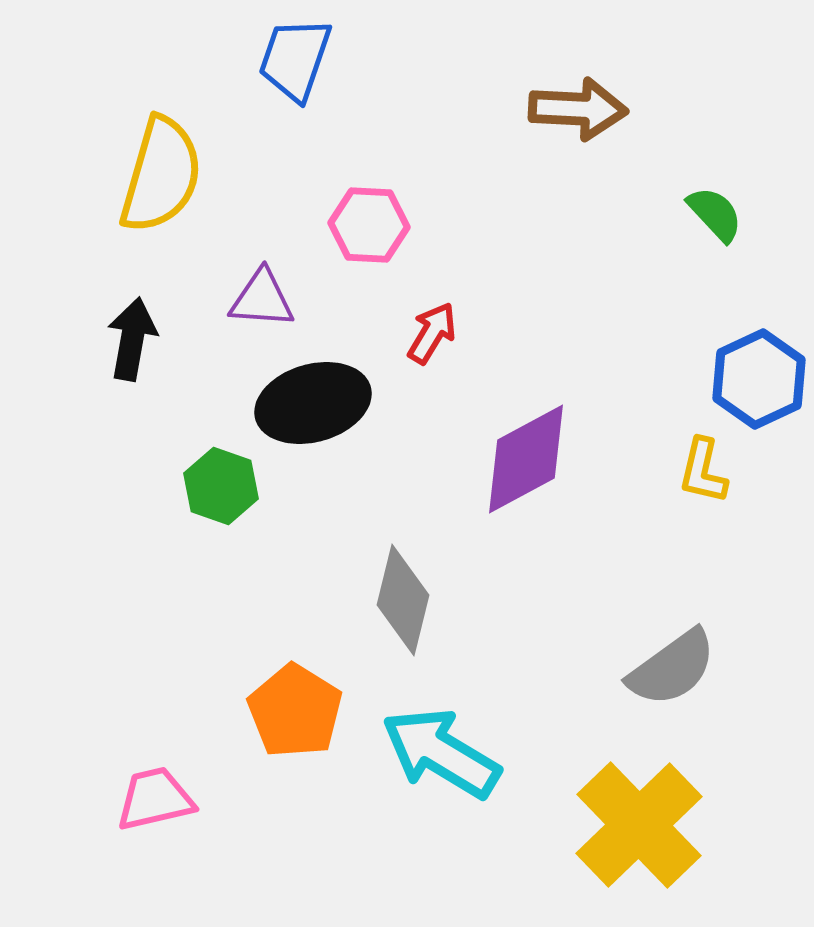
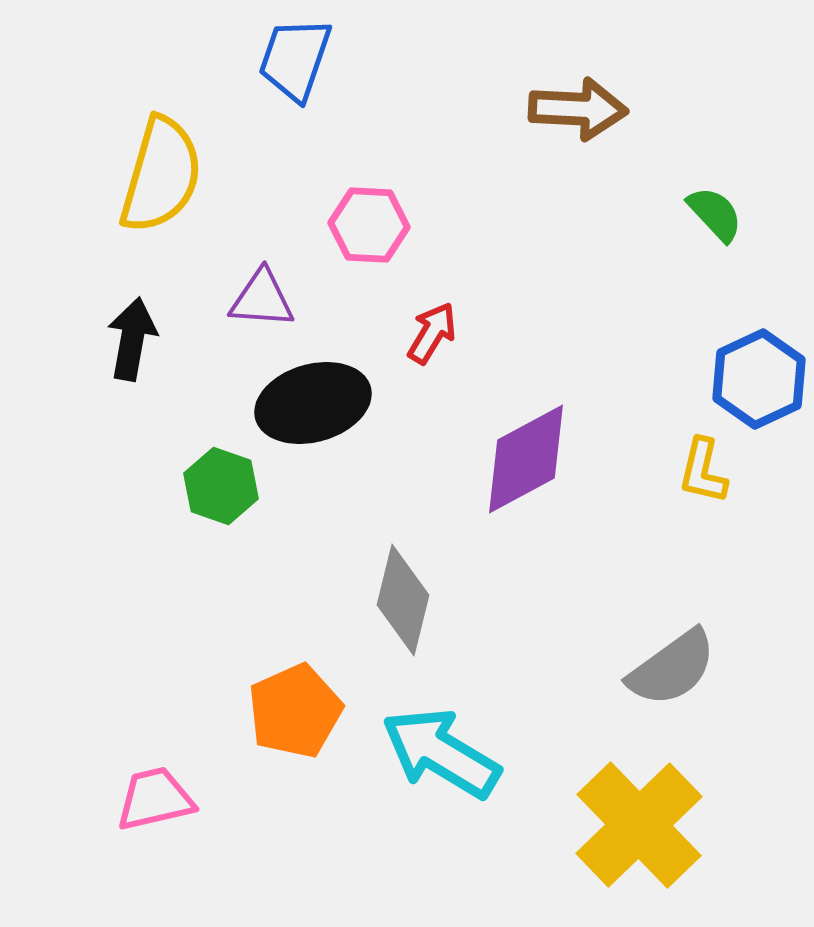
orange pentagon: rotated 16 degrees clockwise
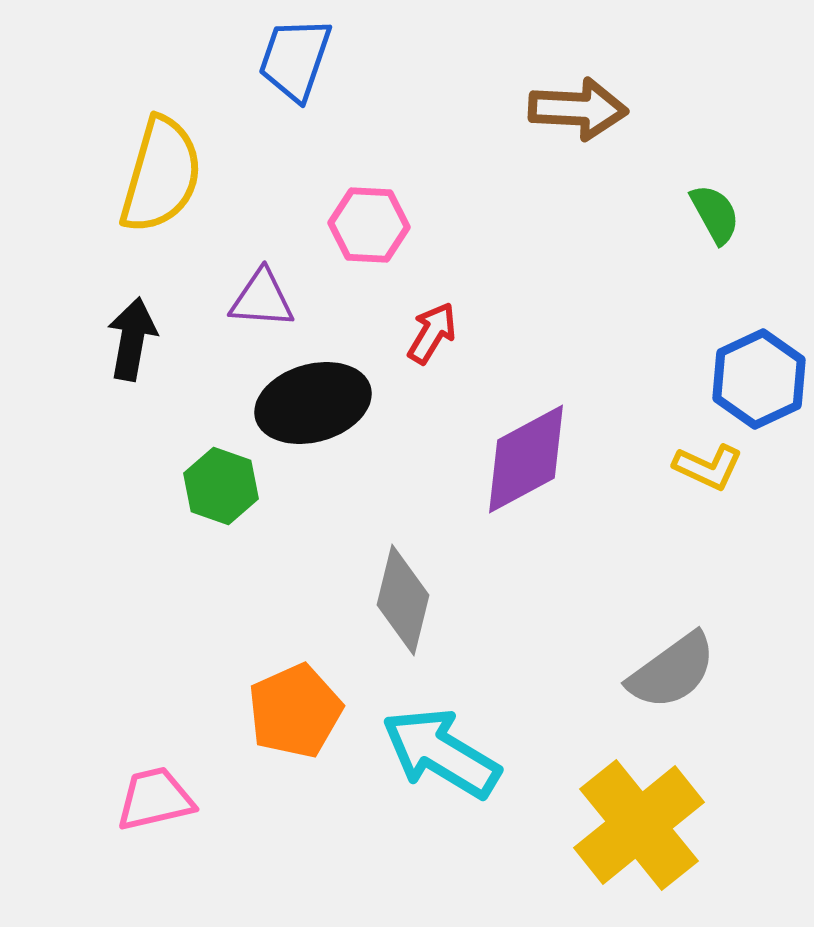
green semicircle: rotated 14 degrees clockwise
yellow L-shape: moved 5 px right, 4 px up; rotated 78 degrees counterclockwise
gray semicircle: moved 3 px down
yellow cross: rotated 5 degrees clockwise
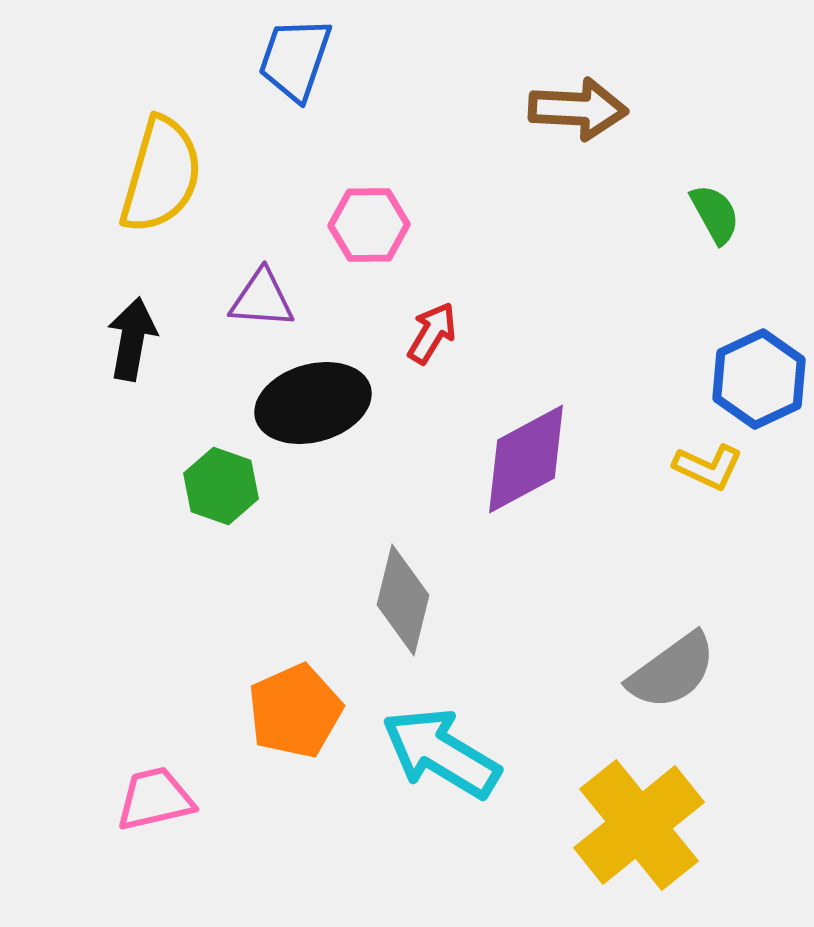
pink hexagon: rotated 4 degrees counterclockwise
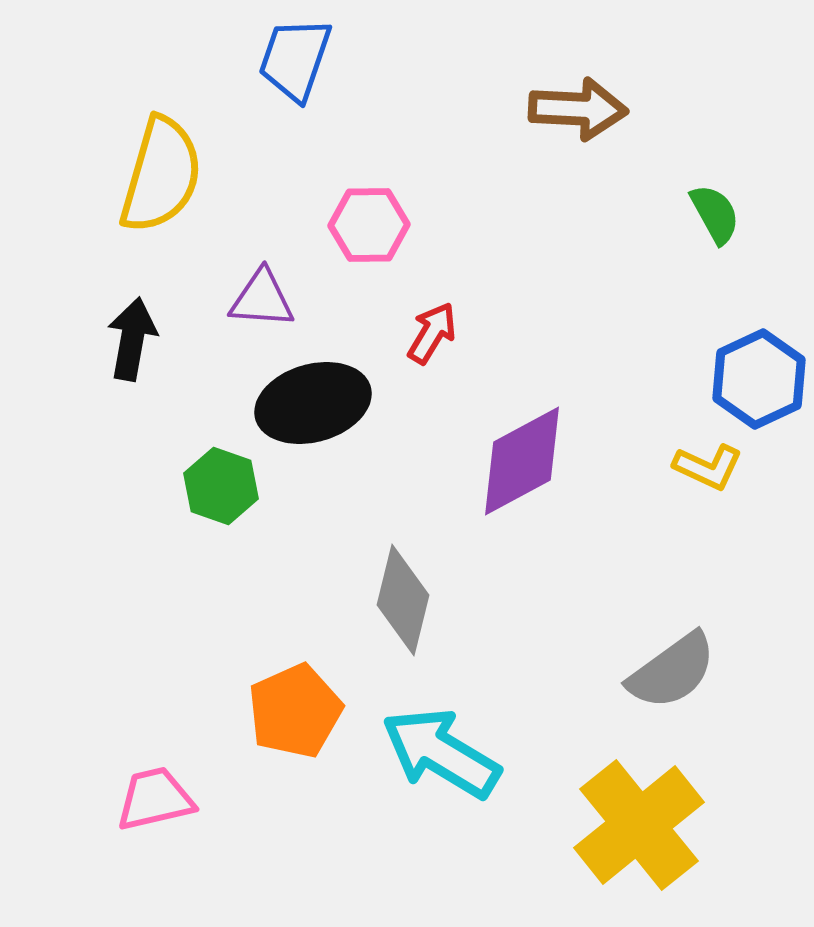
purple diamond: moved 4 px left, 2 px down
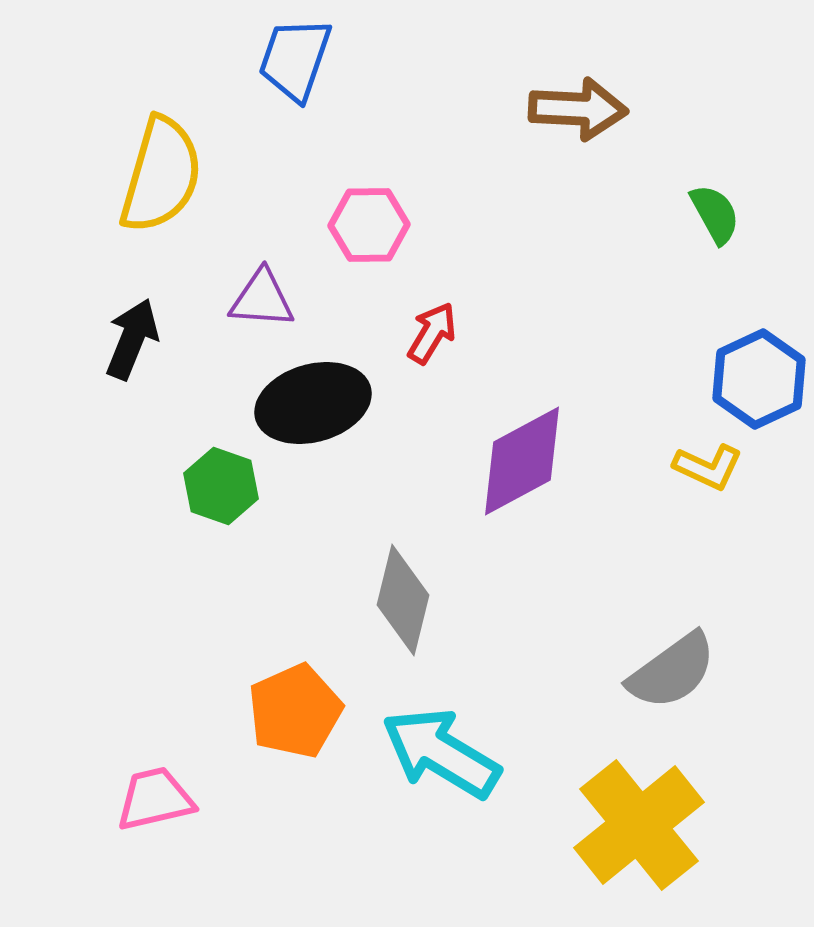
black arrow: rotated 12 degrees clockwise
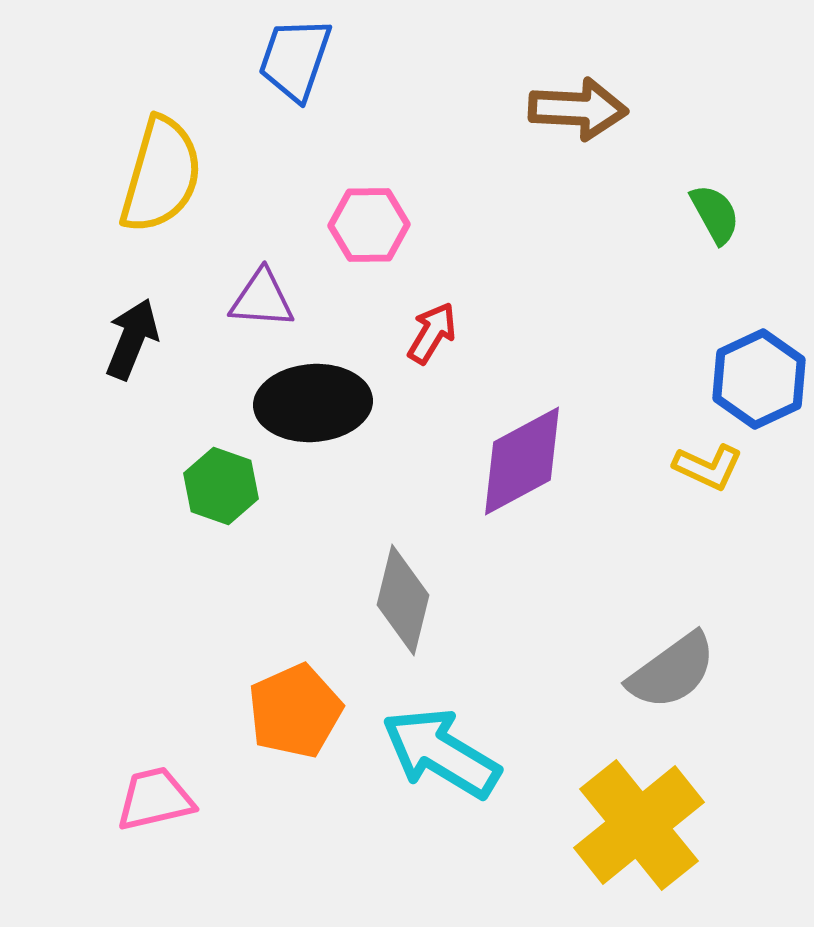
black ellipse: rotated 12 degrees clockwise
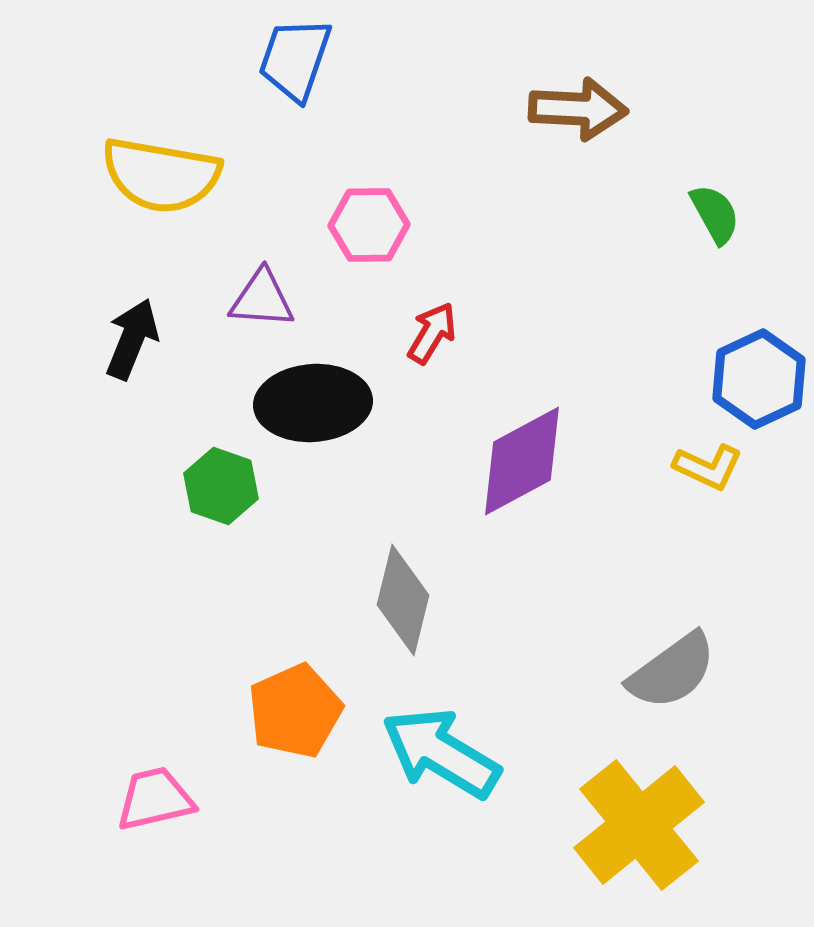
yellow semicircle: rotated 84 degrees clockwise
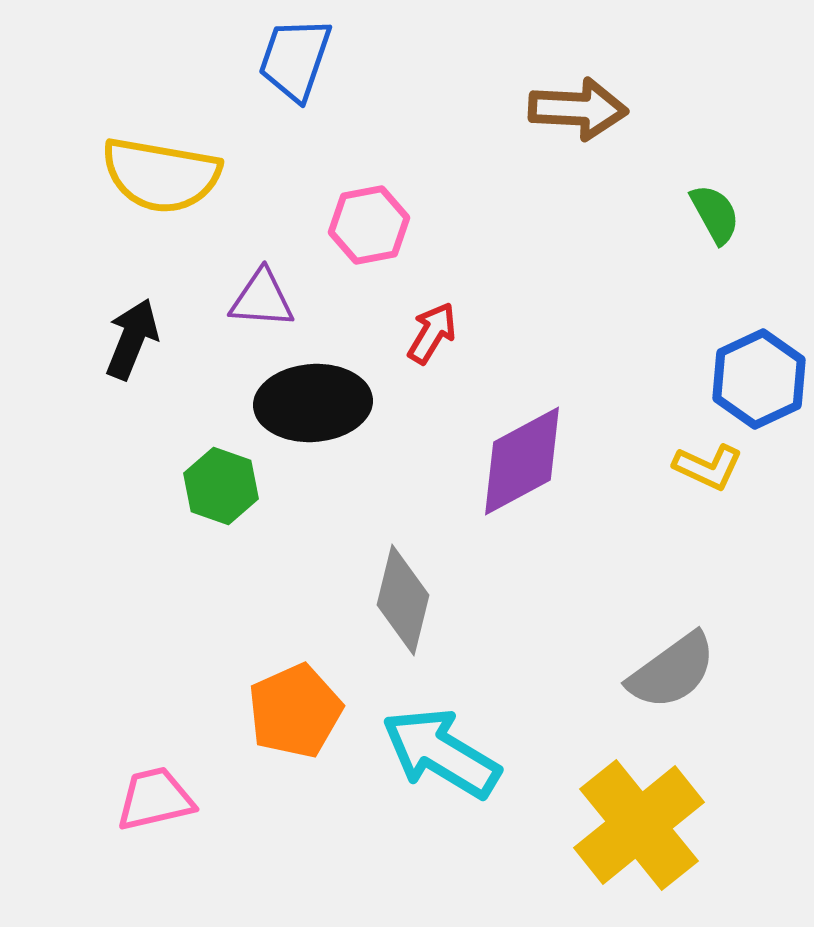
pink hexagon: rotated 10 degrees counterclockwise
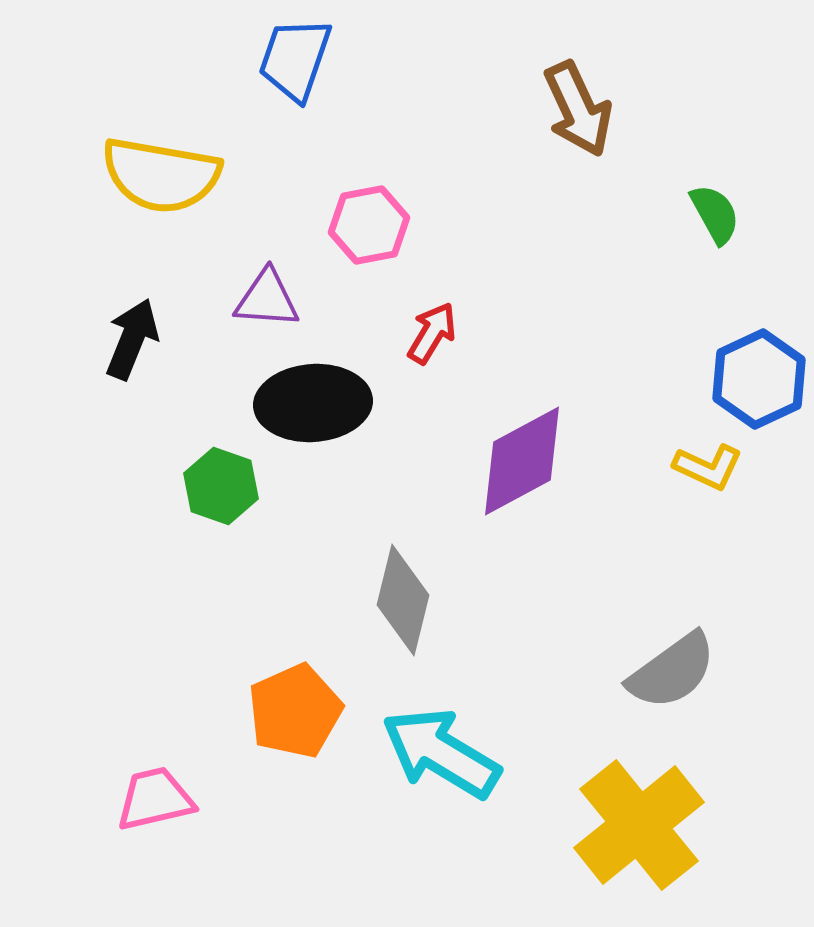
brown arrow: rotated 62 degrees clockwise
purple triangle: moved 5 px right
